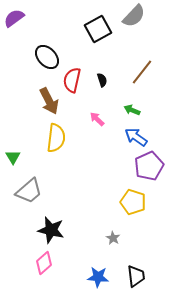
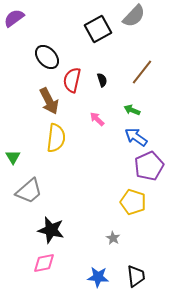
pink diamond: rotated 30 degrees clockwise
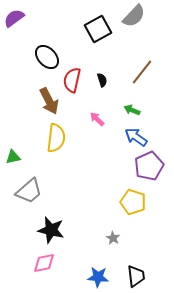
green triangle: rotated 49 degrees clockwise
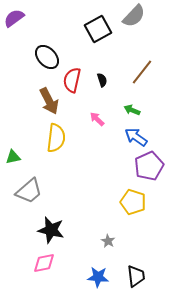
gray star: moved 5 px left, 3 px down
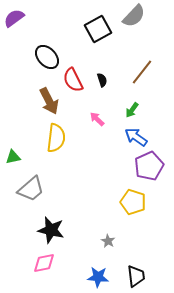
red semicircle: moved 1 px right; rotated 40 degrees counterclockwise
green arrow: rotated 77 degrees counterclockwise
gray trapezoid: moved 2 px right, 2 px up
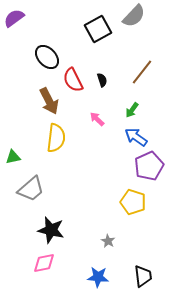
black trapezoid: moved 7 px right
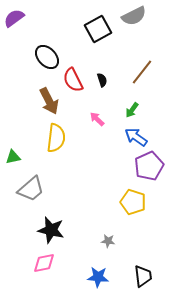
gray semicircle: rotated 20 degrees clockwise
gray star: rotated 24 degrees counterclockwise
